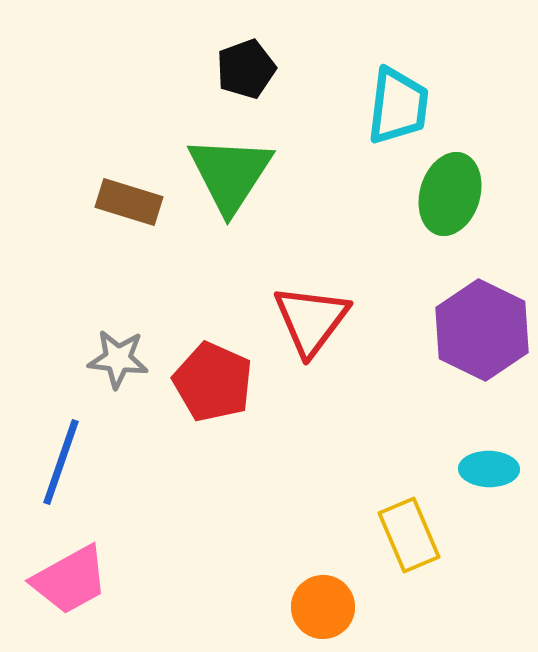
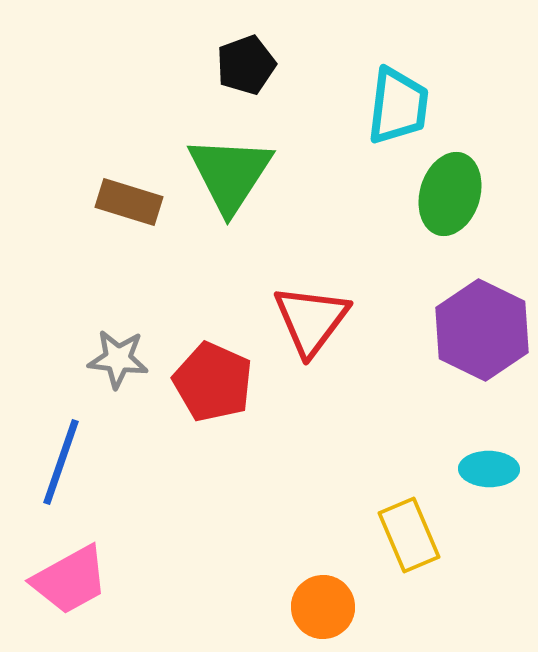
black pentagon: moved 4 px up
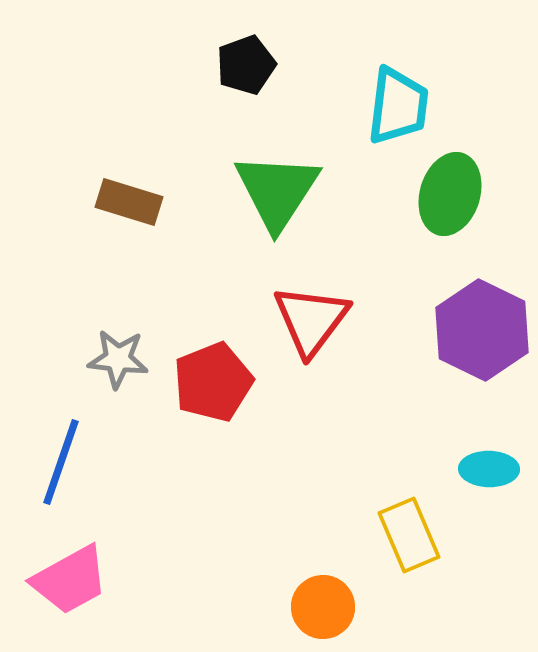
green triangle: moved 47 px right, 17 px down
red pentagon: rotated 26 degrees clockwise
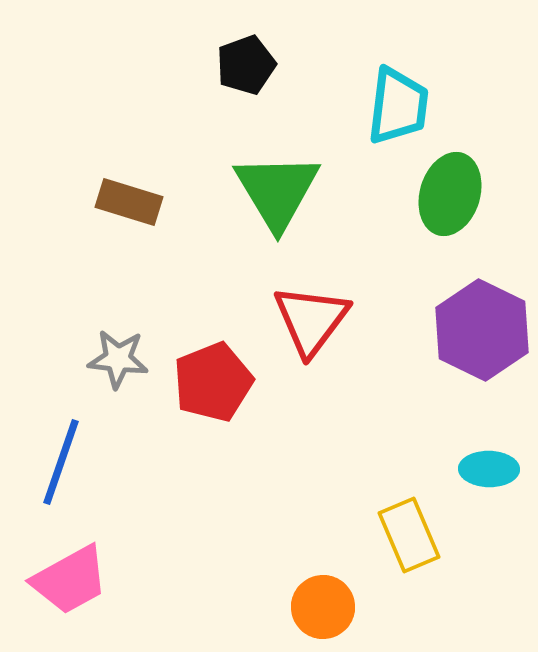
green triangle: rotated 4 degrees counterclockwise
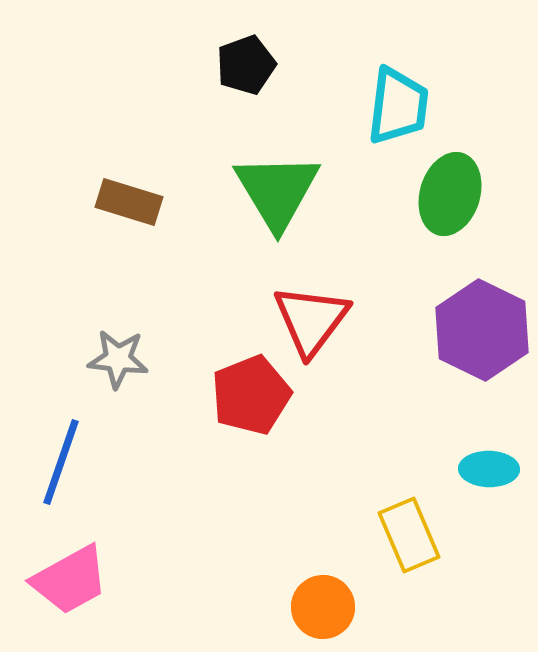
red pentagon: moved 38 px right, 13 px down
